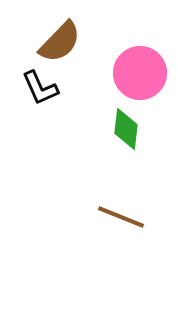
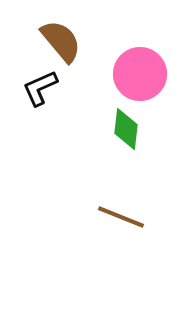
brown semicircle: moved 1 px right, 1 px up; rotated 84 degrees counterclockwise
pink circle: moved 1 px down
black L-shape: rotated 90 degrees clockwise
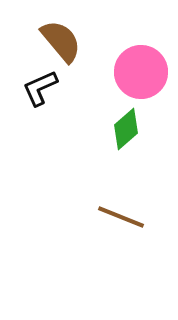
pink circle: moved 1 px right, 2 px up
green diamond: rotated 42 degrees clockwise
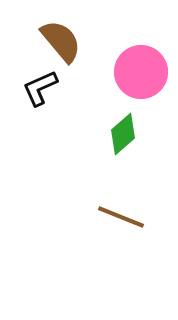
green diamond: moved 3 px left, 5 px down
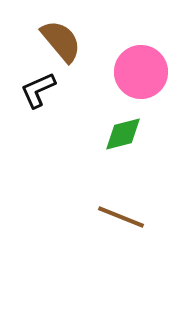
black L-shape: moved 2 px left, 2 px down
green diamond: rotated 27 degrees clockwise
